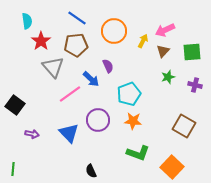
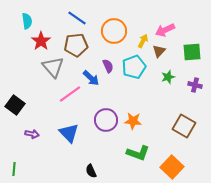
brown triangle: moved 4 px left
blue arrow: moved 1 px up
cyan pentagon: moved 5 px right, 27 px up
purple circle: moved 8 px right
green line: moved 1 px right
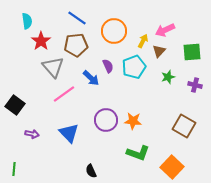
pink line: moved 6 px left
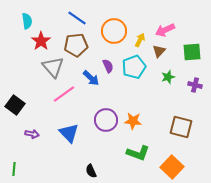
yellow arrow: moved 3 px left, 1 px up
brown square: moved 3 px left, 1 px down; rotated 15 degrees counterclockwise
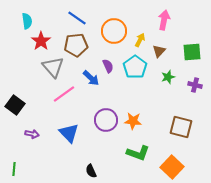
pink arrow: moved 1 px left, 10 px up; rotated 126 degrees clockwise
cyan pentagon: moved 1 px right; rotated 15 degrees counterclockwise
